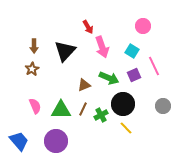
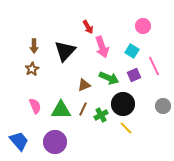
purple circle: moved 1 px left, 1 px down
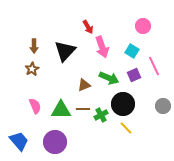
brown line: rotated 64 degrees clockwise
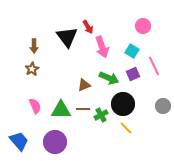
black triangle: moved 2 px right, 14 px up; rotated 20 degrees counterclockwise
purple square: moved 1 px left, 1 px up
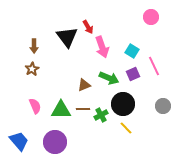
pink circle: moved 8 px right, 9 px up
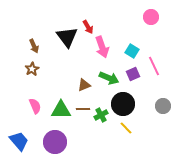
brown arrow: rotated 24 degrees counterclockwise
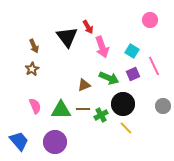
pink circle: moved 1 px left, 3 px down
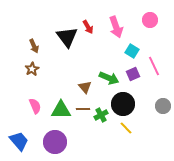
pink arrow: moved 14 px right, 20 px up
brown triangle: moved 1 px right, 2 px down; rotated 48 degrees counterclockwise
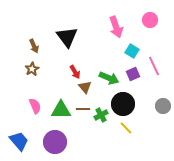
red arrow: moved 13 px left, 45 px down
